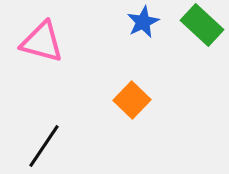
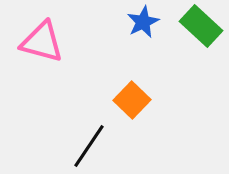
green rectangle: moved 1 px left, 1 px down
black line: moved 45 px right
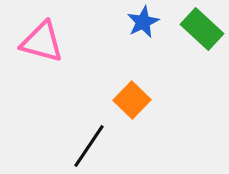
green rectangle: moved 1 px right, 3 px down
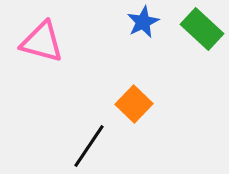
orange square: moved 2 px right, 4 px down
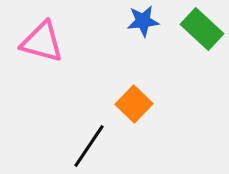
blue star: moved 1 px up; rotated 20 degrees clockwise
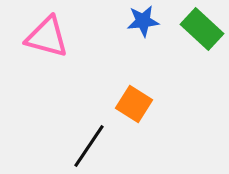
pink triangle: moved 5 px right, 5 px up
orange square: rotated 12 degrees counterclockwise
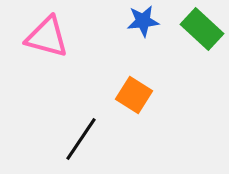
orange square: moved 9 px up
black line: moved 8 px left, 7 px up
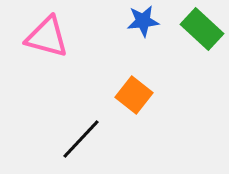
orange square: rotated 6 degrees clockwise
black line: rotated 9 degrees clockwise
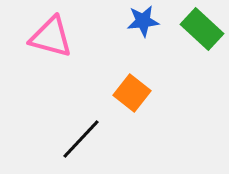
pink triangle: moved 4 px right
orange square: moved 2 px left, 2 px up
